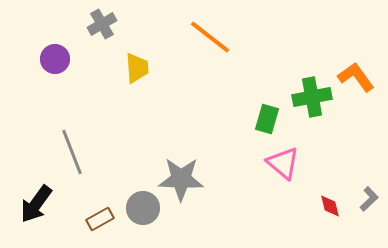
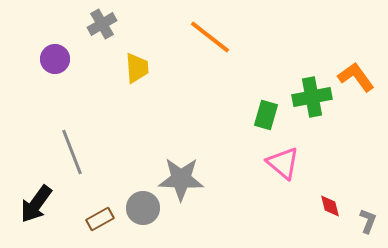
green rectangle: moved 1 px left, 4 px up
gray L-shape: moved 1 px left, 22 px down; rotated 25 degrees counterclockwise
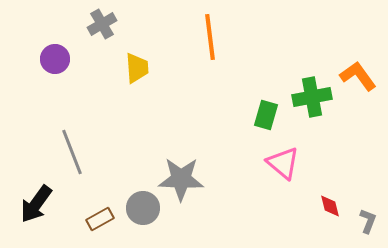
orange line: rotated 45 degrees clockwise
orange L-shape: moved 2 px right, 1 px up
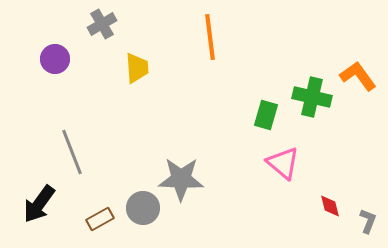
green cross: rotated 24 degrees clockwise
black arrow: moved 3 px right
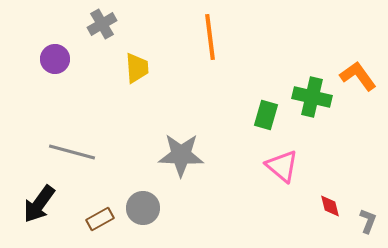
gray line: rotated 54 degrees counterclockwise
pink triangle: moved 1 px left, 3 px down
gray star: moved 24 px up
